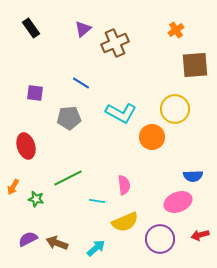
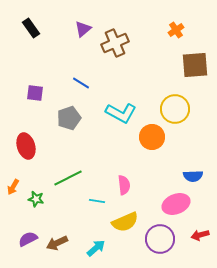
gray pentagon: rotated 15 degrees counterclockwise
pink ellipse: moved 2 px left, 2 px down
brown arrow: rotated 45 degrees counterclockwise
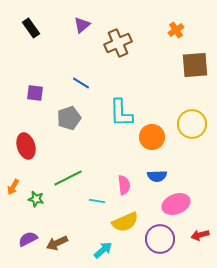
purple triangle: moved 1 px left, 4 px up
brown cross: moved 3 px right
yellow circle: moved 17 px right, 15 px down
cyan L-shape: rotated 60 degrees clockwise
blue semicircle: moved 36 px left
cyan arrow: moved 7 px right, 2 px down
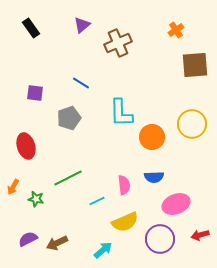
blue semicircle: moved 3 px left, 1 px down
cyan line: rotated 35 degrees counterclockwise
